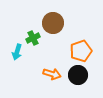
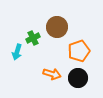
brown circle: moved 4 px right, 4 px down
orange pentagon: moved 2 px left
black circle: moved 3 px down
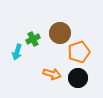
brown circle: moved 3 px right, 6 px down
green cross: moved 1 px down
orange pentagon: moved 1 px down
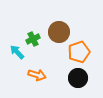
brown circle: moved 1 px left, 1 px up
cyan arrow: rotated 119 degrees clockwise
orange arrow: moved 15 px left, 1 px down
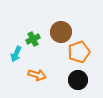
brown circle: moved 2 px right
cyan arrow: moved 1 px left, 2 px down; rotated 112 degrees counterclockwise
black circle: moved 2 px down
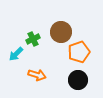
cyan arrow: rotated 21 degrees clockwise
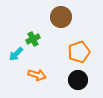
brown circle: moved 15 px up
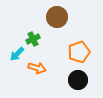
brown circle: moved 4 px left
cyan arrow: moved 1 px right
orange arrow: moved 7 px up
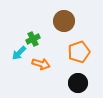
brown circle: moved 7 px right, 4 px down
cyan arrow: moved 2 px right, 1 px up
orange arrow: moved 4 px right, 4 px up
black circle: moved 3 px down
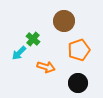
green cross: rotated 24 degrees counterclockwise
orange pentagon: moved 2 px up
orange arrow: moved 5 px right, 3 px down
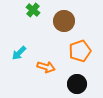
green cross: moved 29 px up
orange pentagon: moved 1 px right, 1 px down
black circle: moved 1 px left, 1 px down
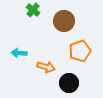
cyan arrow: rotated 49 degrees clockwise
black circle: moved 8 px left, 1 px up
